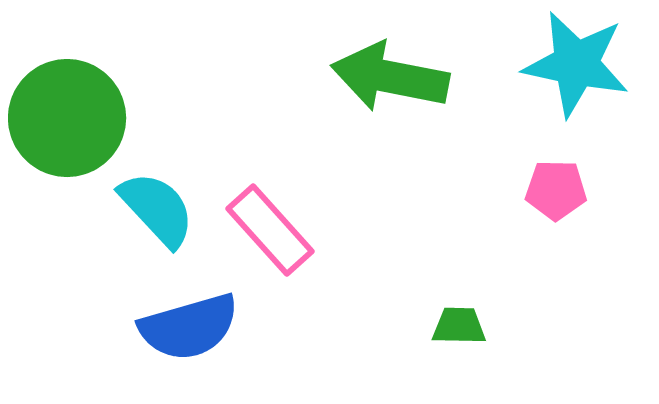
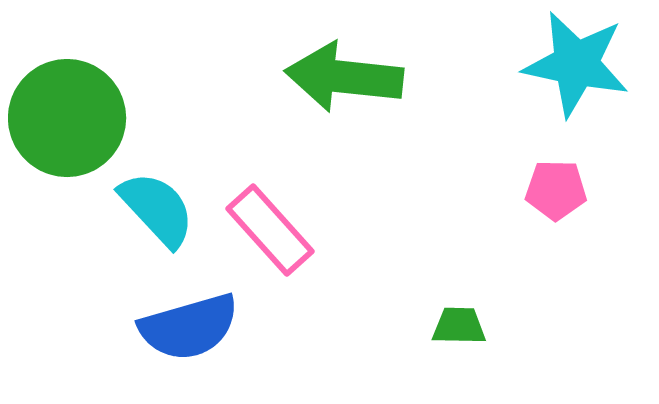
green arrow: moved 46 px left; rotated 5 degrees counterclockwise
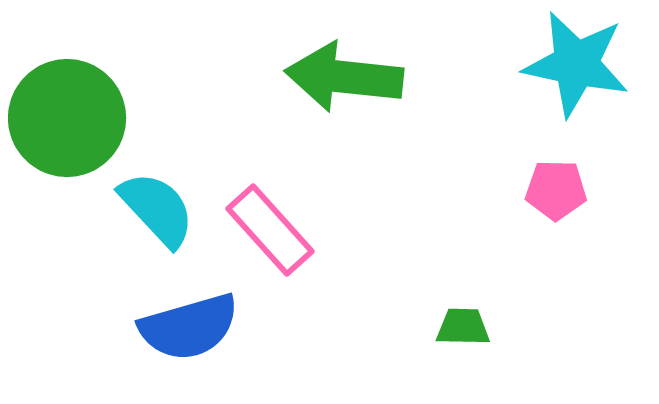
green trapezoid: moved 4 px right, 1 px down
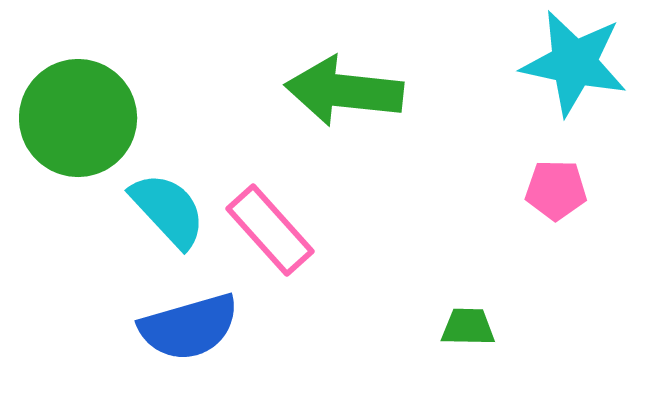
cyan star: moved 2 px left, 1 px up
green arrow: moved 14 px down
green circle: moved 11 px right
cyan semicircle: moved 11 px right, 1 px down
green trapezoid: moved 5 px right
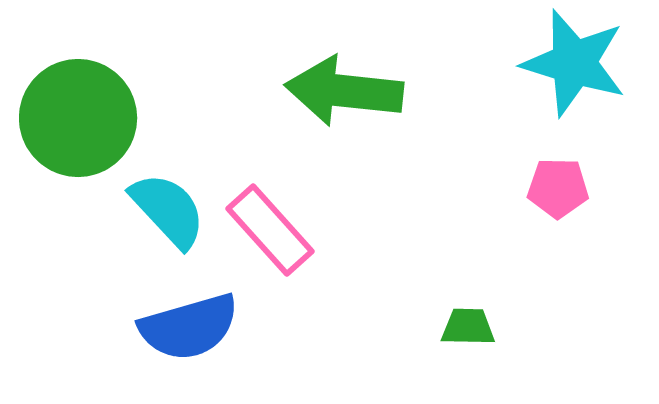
cyan star: rotated 5 degrees clockwise
pink pentagon: moved 2 px right, 2 px up
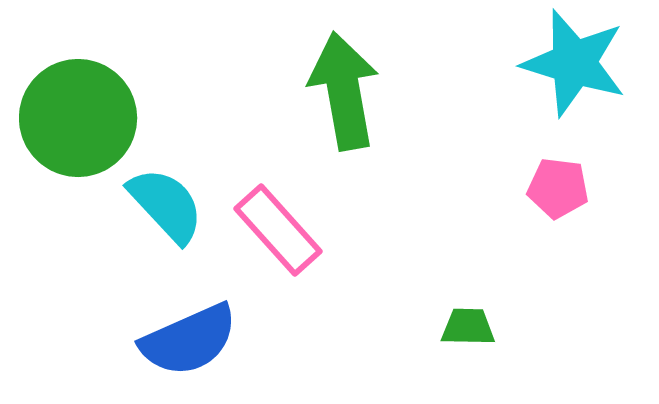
green arrow: rotated 74 degrees clockwise
pink pentagon: rotated 6 degrees clockwise
cyan semicircle: moved 2 px left, 5 px up
pink rectangle: moved 8 px right
blue semicircle: moved 13 px down; rotated 8 degrees counterclockwise
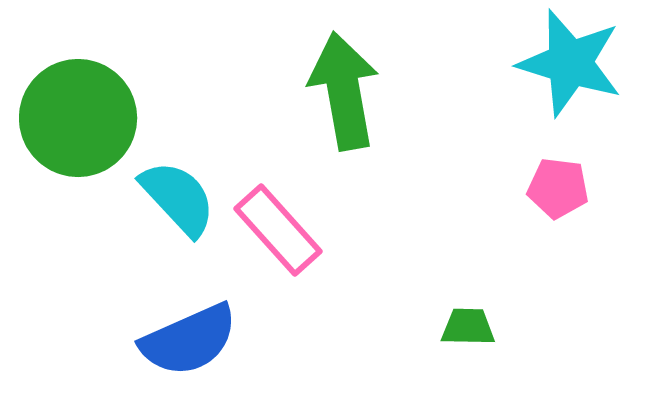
cyan star: moved 4 px left
cyan semicircle: moved 12 px right, 7 px up
